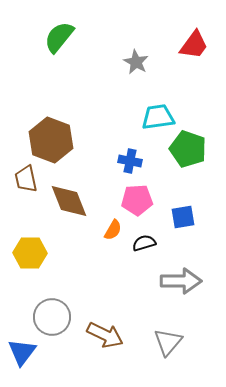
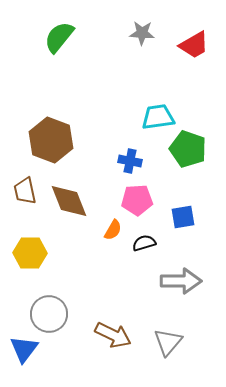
red trapezoid: rotated 24 degrees clockwise
gray star: moved 6 px right, 29 px up; rotated 25 degrees counterclockwise
brown trapezoid: moved 1 px left, 12 px down
gray circle: moved 3 px left, 3 px up
brown arrow: moved 8 px right
blue triangle: moved 2 px right, 3 px up
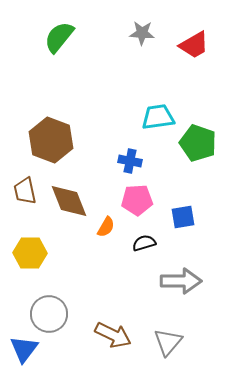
green pentagon: moved 10 px right, 6 px up
orange semicircle: moved 7 px left, 3 px up
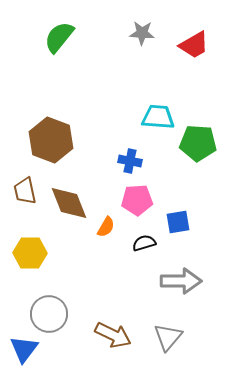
cyan trapezoid: rotated 12 degrees clockwise
green pentagon: rotated 15 degrees counterclockwise
brown diamond: moved 2 px down
blue square: moved 5 px left, 5 px down
gray triangle: moved 5 px up
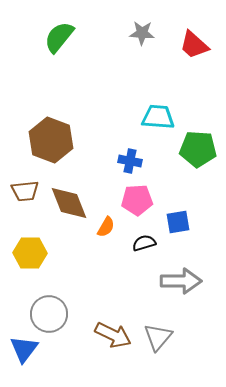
red trapezoid: rotated 72 degrees clockwise
green pentagon: moved 6 px down
brown trapezoid: rotated 84 degrees counterclockwise
gray triangle: moved 10 px left
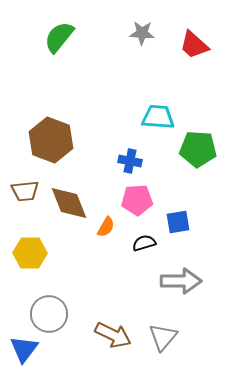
gray triangle: moved 5 px right
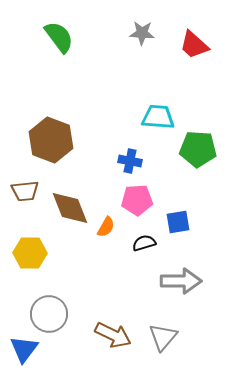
green semicircle: rotated 104 degrees clockwise
brown diamond: moved 1 px right, 5 px down
